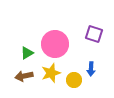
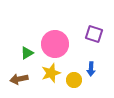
brown arrow: moved 5 px left, 3 px down
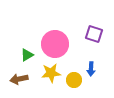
green triangle: moved 2 px down
yellow star: rotated 12 degrees clockwise
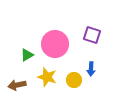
purple square: moved 2 px left, 1 px down
yellow star: moved 4 px left, 4 px down; rotated 24 degrees clockwise
brown arrow: moved 2 px left, 6 px down
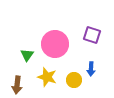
green triangle: rotated 24 degrees counterclockwise
brown arrow: rotated 72 degrees counterclockwise
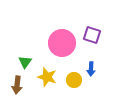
pink circle: moved 7 px right, 1 px up
green triangle: moved 2 px left, 7 px down
